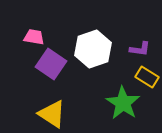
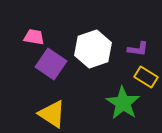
purple L-shape: moved 2 px left
yellow rectangle: moved 1 px left
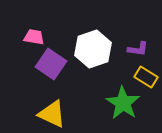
yellow triangle: rotated 8 degrees counterclockwise
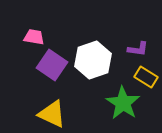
white hexagon: moved 11 px down
purple square: moved 1 px right, 1 px down
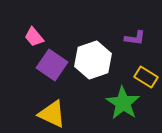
pink trapezoid: rotated 140 degrees counterclockwise
purple L-shape: moved 3 px left, 11 px up
